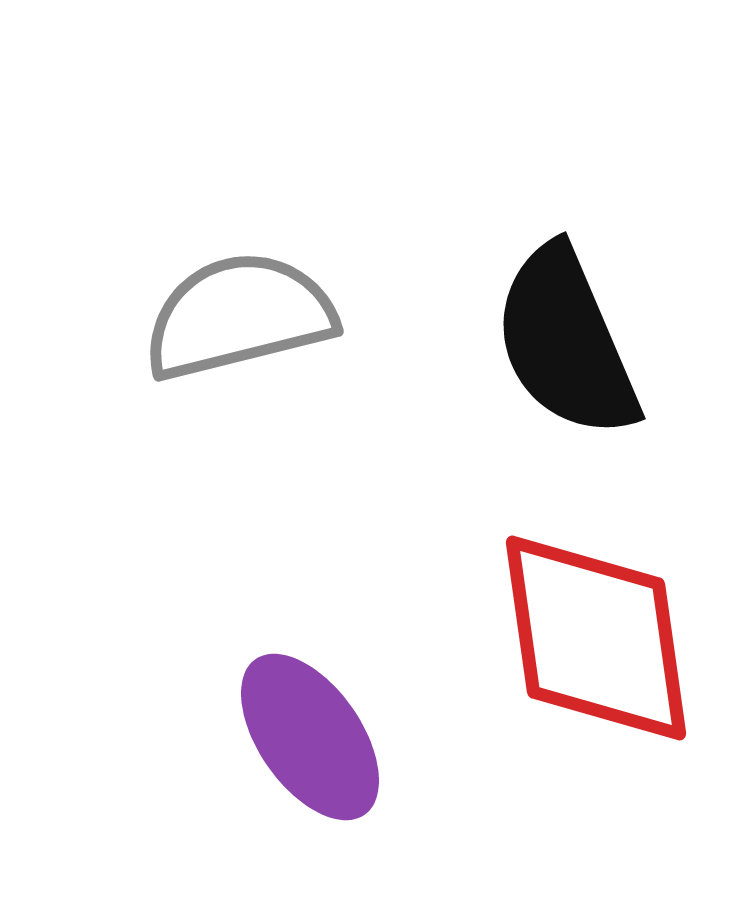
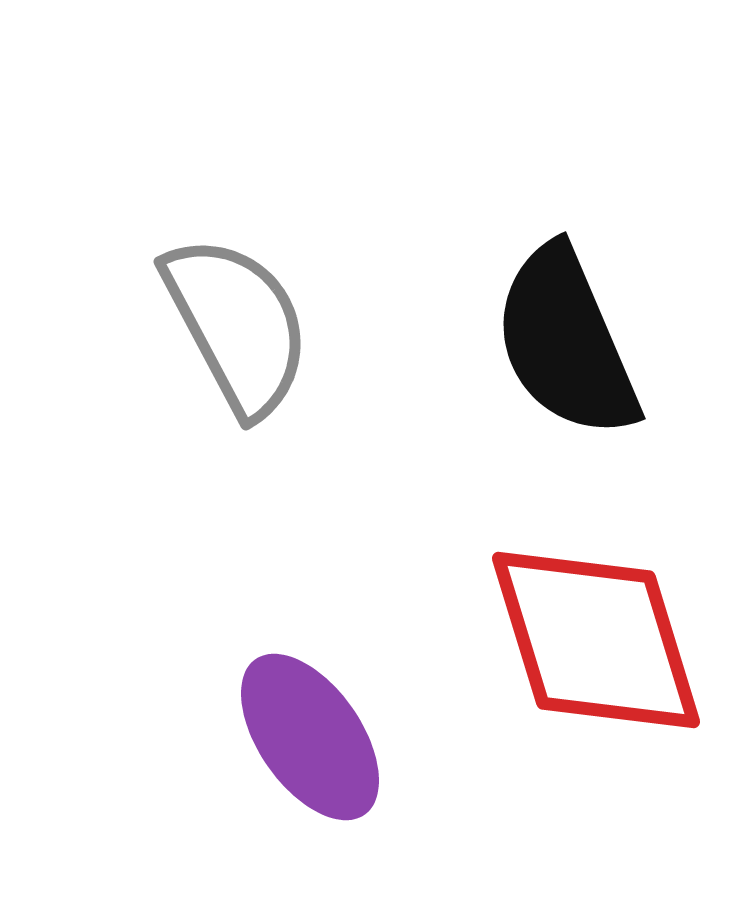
gray semicircle: moved 2 px left, 9 px down; rotated 76 degrees clockwise
red diamond: moved 2 px down; rotated 9 degrees counterclockwise
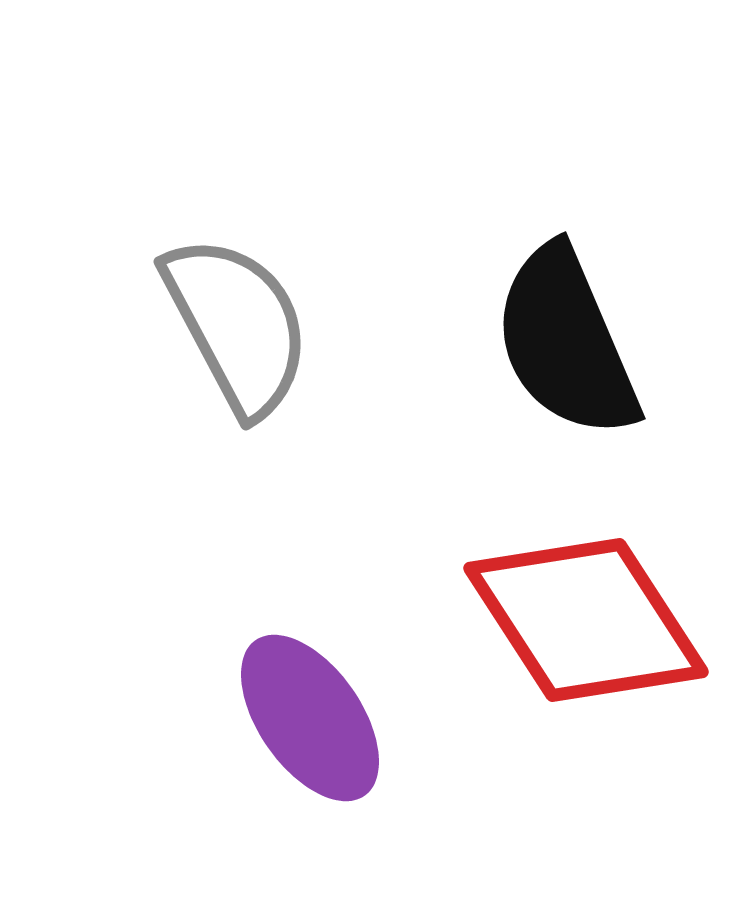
red diamond: moved 10 px left, 20 px up; rotated 16 degrees counterclockwise
purple ellipse: moved 19 px up
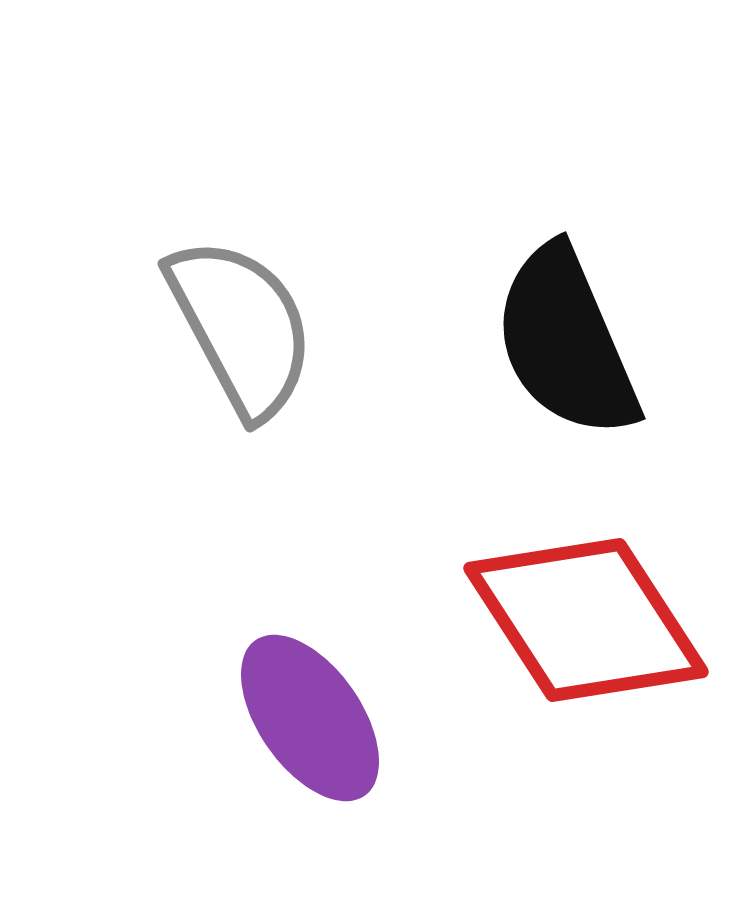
gray semicircle: moved 4 px right, 2 px down
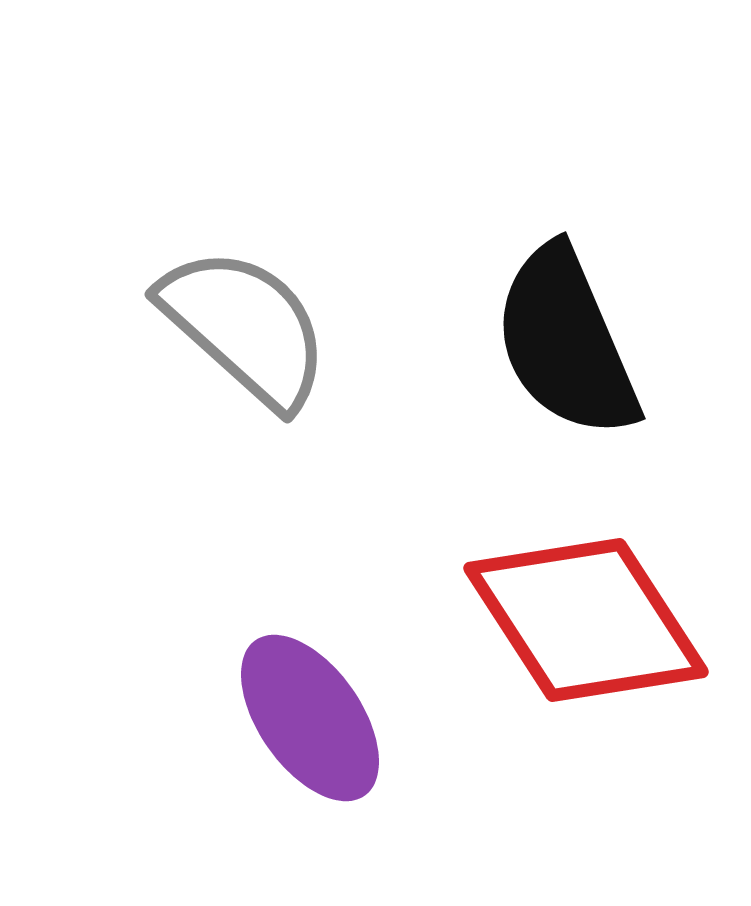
gray semicircle: moved 4 px right; rotated 20 degrees counterclockwise
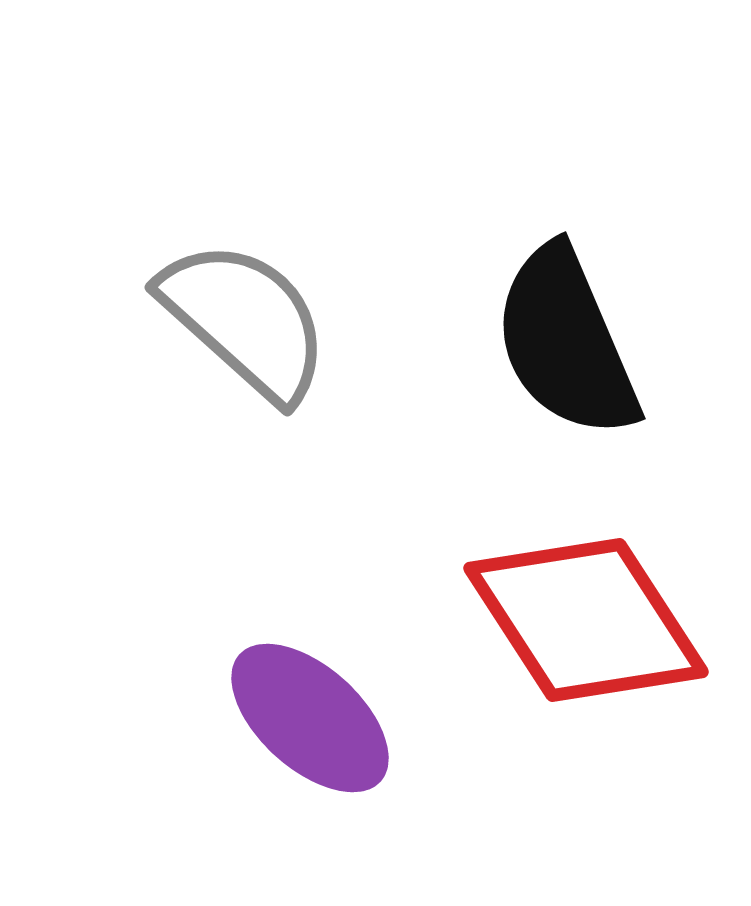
gray semicircle: moved 7 px up
purple ellipse: rotated 13 degrees counterclockwise
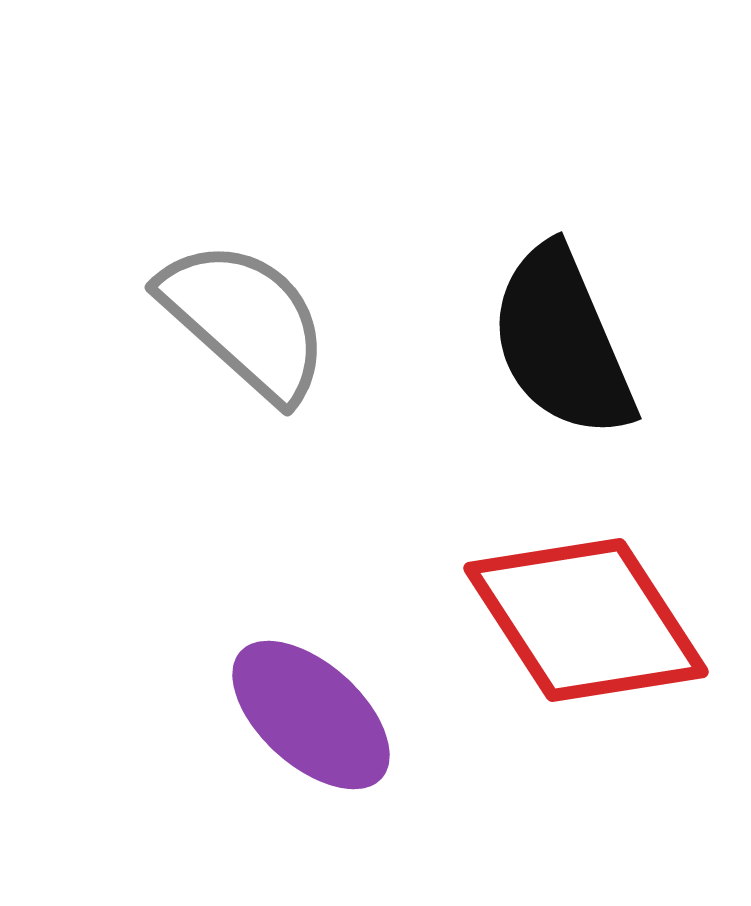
black semicircle: moved 4 px left
purple ellipse: moved 1 px right, 3 px up
